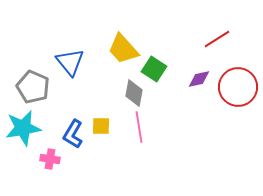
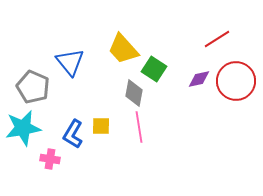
red circle: moved 2 px left, 6 px up
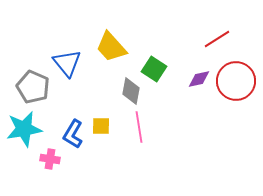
yellow trapezoid: moved 12 px left, 2 px up
blue triangle: moved 3 px left, 1 px down
gray diamond: moved 3 px left, 2 px up
cyan star: moved 1 px right, 1 px down
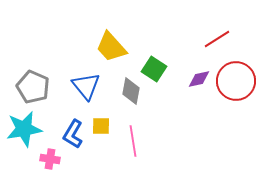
blue triangle: moved 19 px right, 23 px down
pink line: moved 6 px left, 14 px down
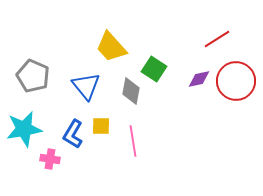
gray pentagon: moved 11 px up
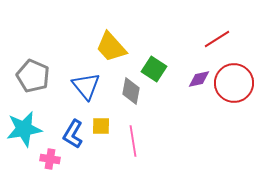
red circle: moved 2 px left, 2 px down
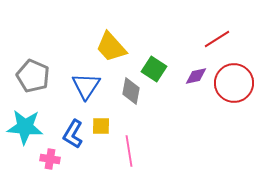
purple diamond: moved 3 px left, 3 px up
blue triangle: rotated 12 degrees clockwise
cyan star: moved 1 px right, 2 px up; rotated 15 degrees clockwise
pink line: moved 4 px left, 10 px down
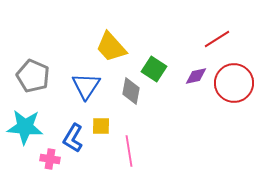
blue L-shape: moved 4 px down
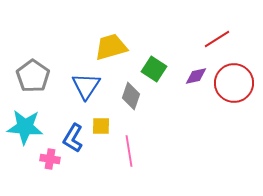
yellow trapezoid: rotated 116 degrees clockwise
gray pentagon: rotated 12 degrees clockwise
gray diamond: moved 5 px down; rotated 8 degrees clockwise
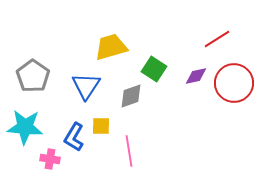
gray diamond: rotated 52 degrees clockwise
blue L-shape: moved 1 px right, 1 px up
